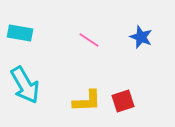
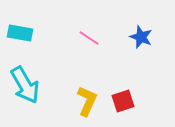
pink line: moved 2 px up
yellow L-shape: rotated 64 degrees counterclockwise
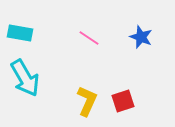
cyan arrow: moved 7 px up
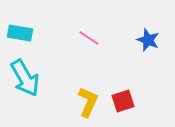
blue star: moved 7 px right, 3 px down
yellow L-shape: moved 1 px right, 1 px down
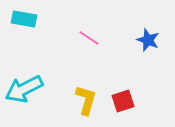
cyan rectangle: moved 4 px right, 14 px up
cyan arrow: moved 1 px left, 11 px down; rotated 93 degrees clockwise
yellow L-shape: moved 2 px left, 2 px up; rotated 8 degrees counterclockwise
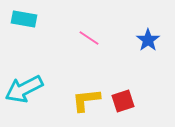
blue star: rotated 15 degrees clockwise
yellow L-shape: rotated 112 degrees counterclockwise
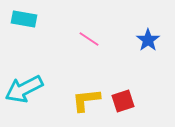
pink line: moved 1 px down
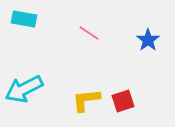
pink line: moved 6 px up
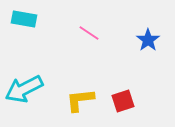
yellow L-shape: moved 6 px left
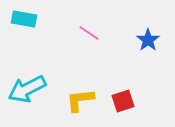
cyan arrow: moved 3 px right
